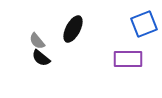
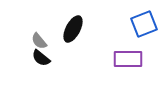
gray semicircle: moved 2 px right
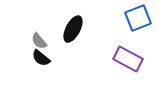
blue square: moved 6 px left, 6 px up
purple rectangle: rotated 28 degrees clockwise
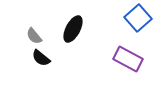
blue square: rotated 20 degrees counterclockwise
gray semicircle: moved 5 px left, 5 px up
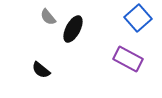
gray semicircle: moved 14 px right, 19 px up
black semicircle: moved 12 px down
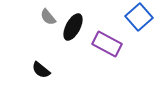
blue square: moved 1 px right, 1 px up
black ellipse: moved 2 px up
purple rectangle: moved 21 px left, 15 px up
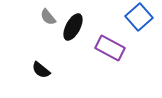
purple rectangle: moved 3 px right, 4 px down
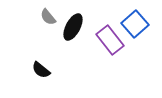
blue square: moved 4 px left, 7 px down
purple rectangle: moved 8 px up; rotated 24 degrees clockwise
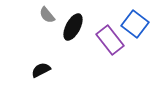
gray semicircle: moved 1 px left, 2 px up
blue square: rotated 12 degrees counterclockwise
black semicircle: rotated 114 degrees clockwise
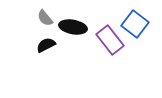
gray semicircle: moved 2 px left, 3 px down
black ellipse: rotated 72 degrees clockwise
black semicircle: moved 5 px right, 25 px up
